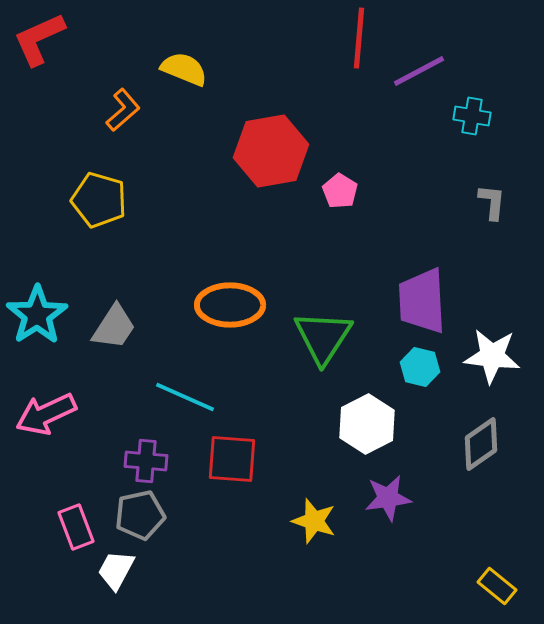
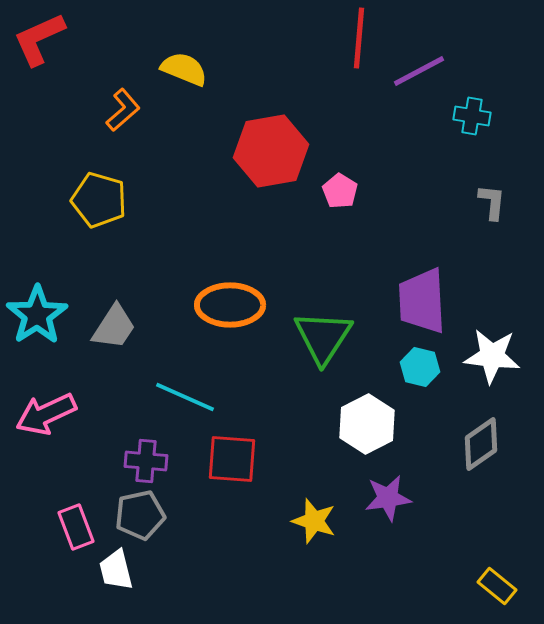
white trapezoid: rotated 42 degrees counterclockwise
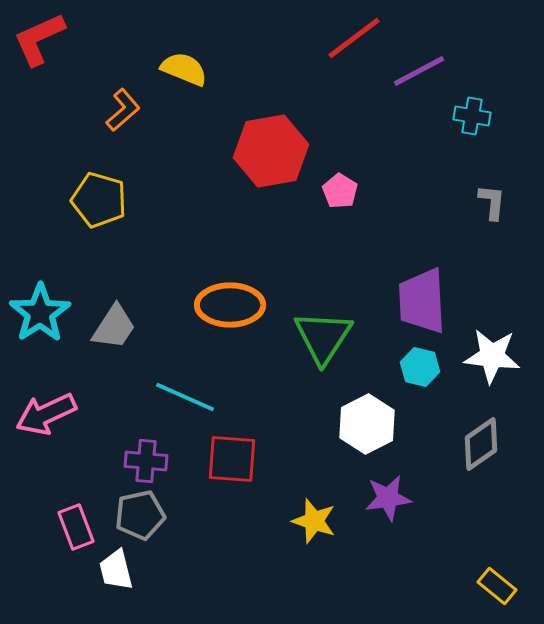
red line: moved 5 px left; rotated 48 degrees clockwise
cyan star: moved 3 px right, 2 px up
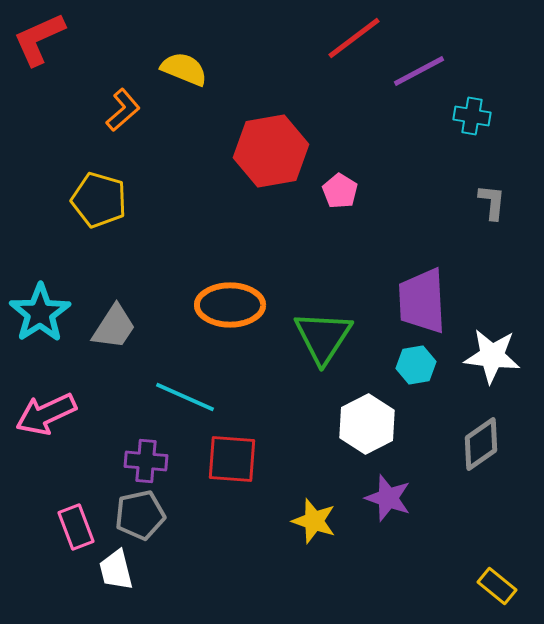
cyan hexagon: moved 4 px left, 2 px up; rotated 24 degrees counterclockwise
purple star: rotated 27 degrees clockwise
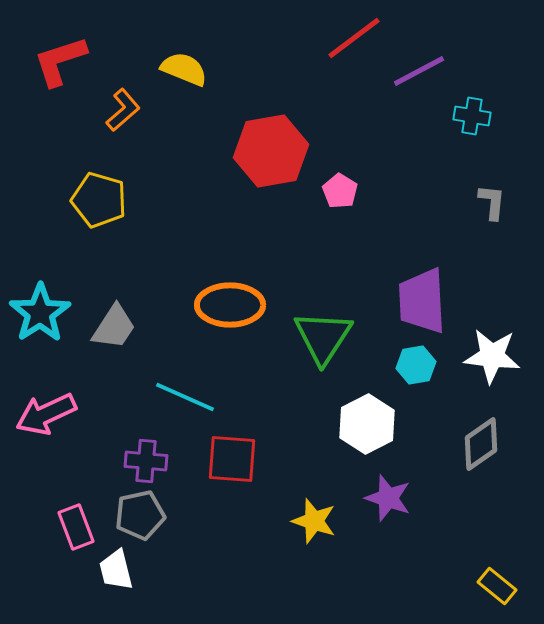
red L-shape: moved 21 px right, 22 px down; rotated 6 degrees clockwise
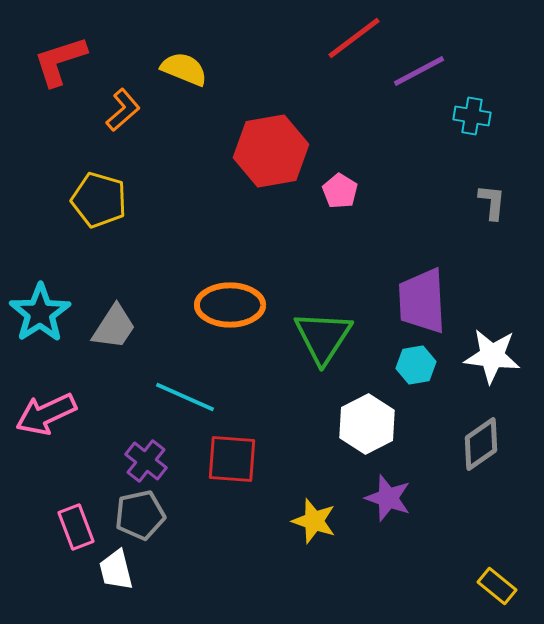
purple cross: rotated 33 degrees clockwise
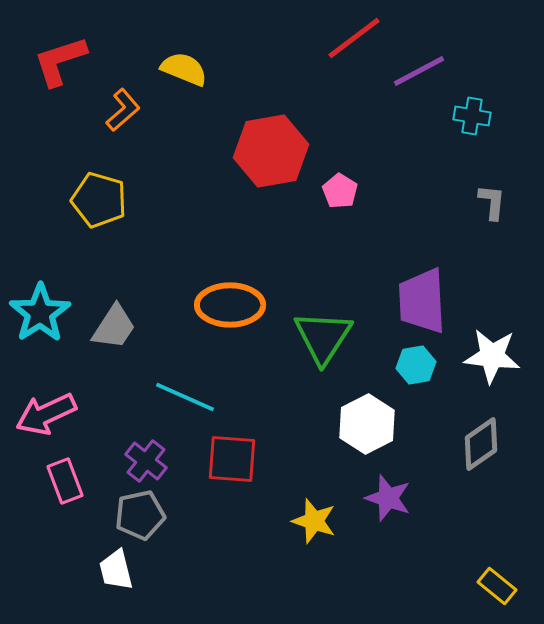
pink rectangle: moved 11 px left, 46 px up
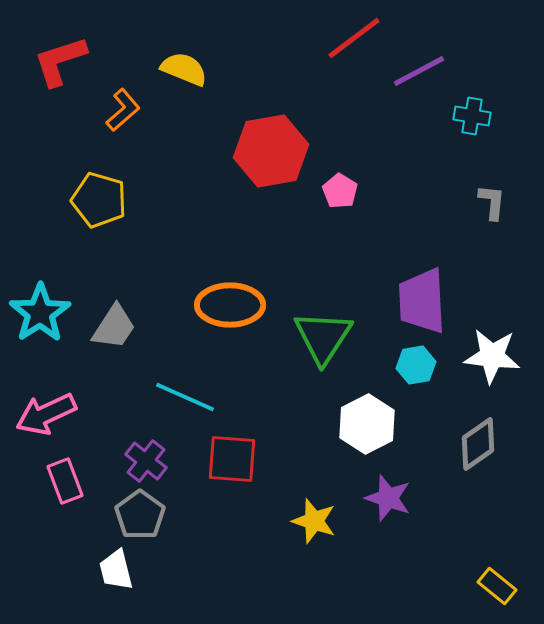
gray diamond: moved 3 px left
gray pentagon: rotated 24 degrees counterclockwise
